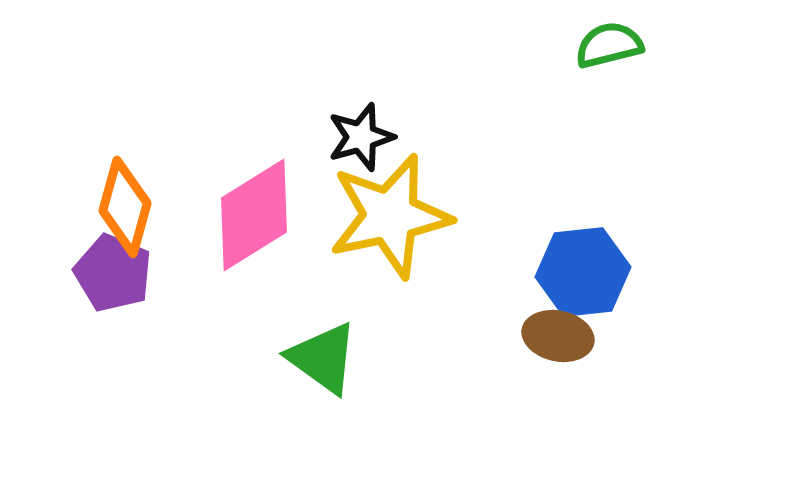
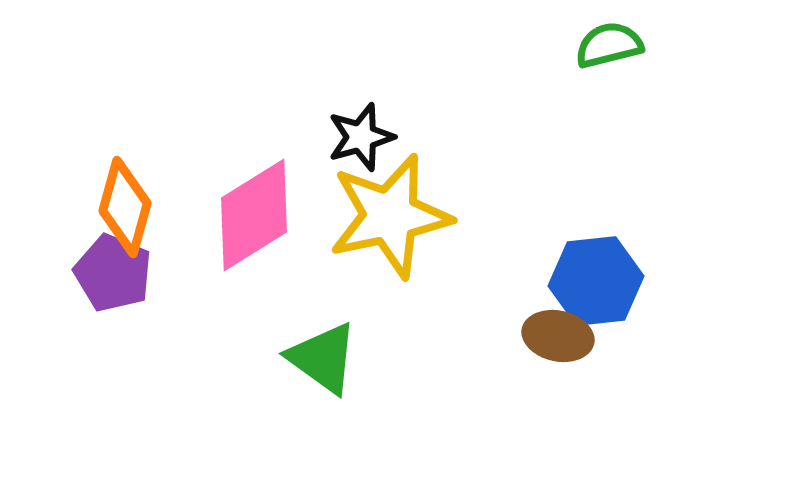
blue hexagon: moved 13 px right, 9 px down
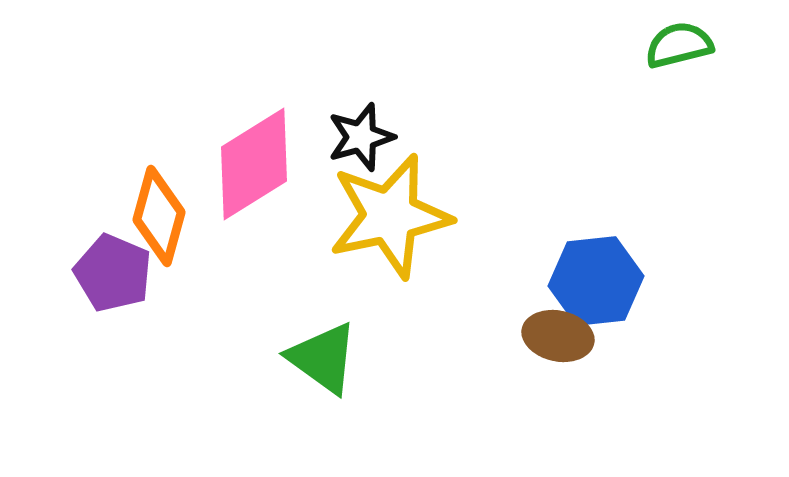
green semicircle: moved 70 px right
orange diamond: moved 34 px right, 9 px down
pink diamond: moved 51 px up
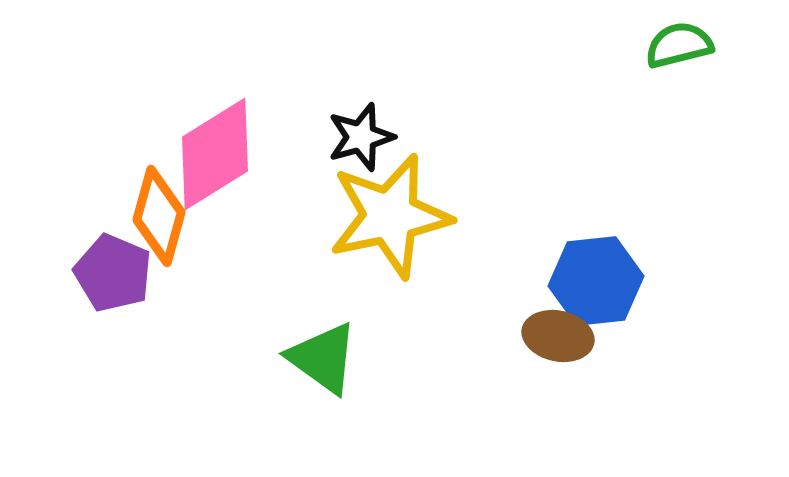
pink diamond: moved 39 px left, 10 px up
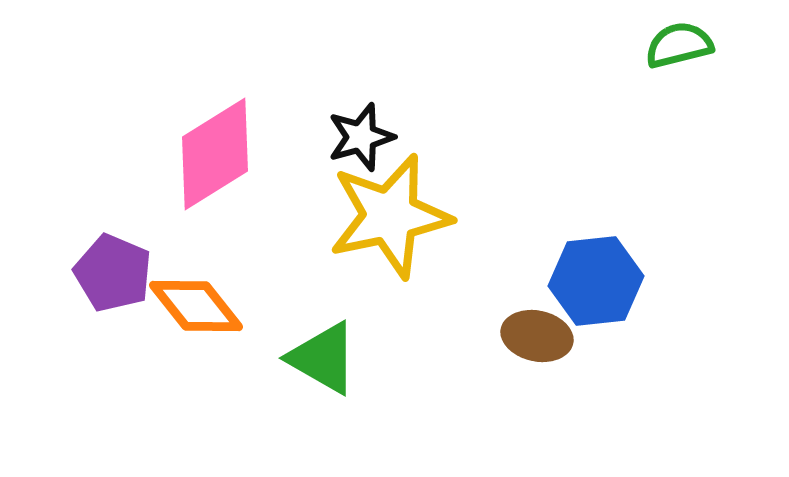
orange diamond: moved 37 px right, 90 px down; rotated 54 degrees counterclockwise
brown ellipse: moved 21 px left
green triangle: rotated 6 degrees counterclockwise
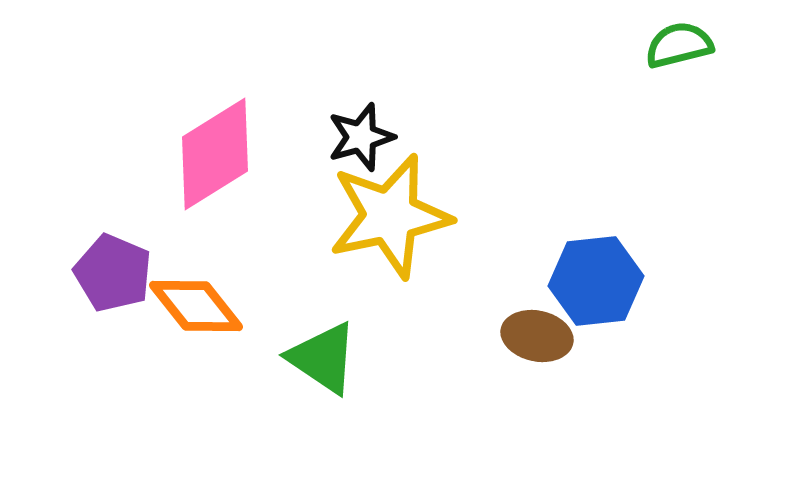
green triangle: rotated 4 degrees clockwise
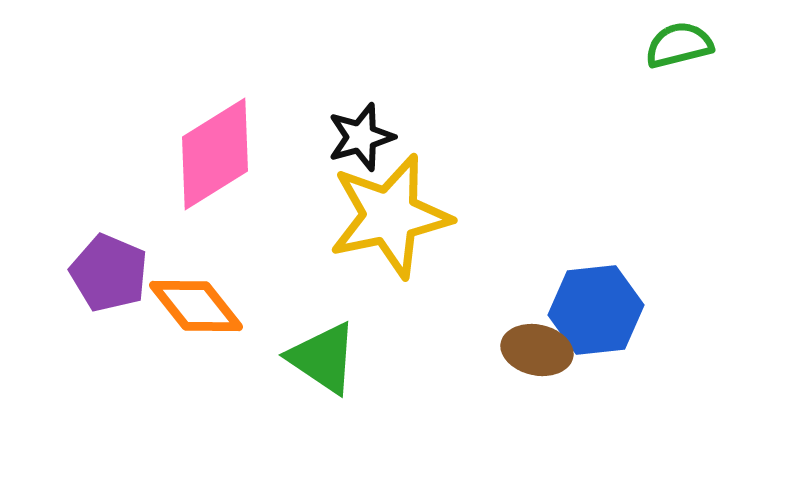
purple pentagon: moved 4 px left
blue hexagon: moved 29 px down
brown ellipse: moved 14 px down
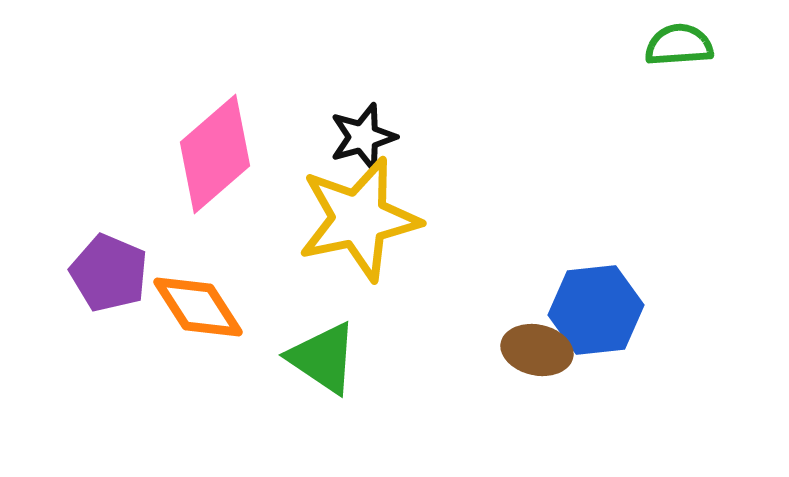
green semicircle: rotated 10 degrees clockwise
black star: moved 2 px right
pink diamond: rotated 9 degrees counterclockwise
yellow star: moved 31 px left, 3 px down
orange diamond: moved 2 px right, 1 px down; rotated 6 degrees clockwise
